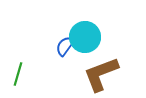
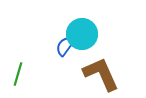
cyan circle: moved 3 px left, 3 px up
brown L-shape: rotated 87 degrees clockwise
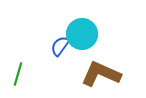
blue semicircle: moved 5 px left
brown L-shape: rotated 42 degrees counterclockwise
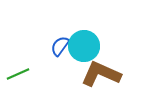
cyan circle: moved 2 px right, 12 px down
green line: rotated 50 degrees clockwise
